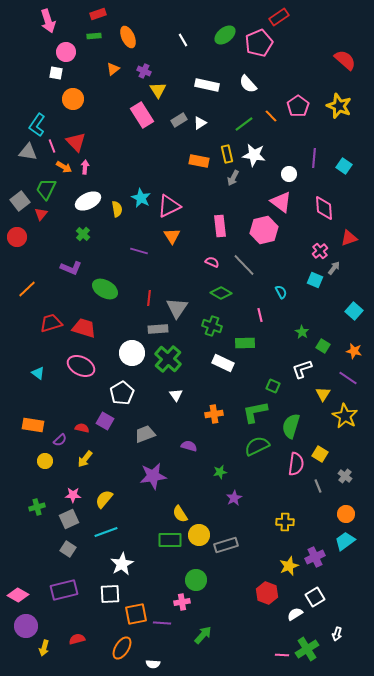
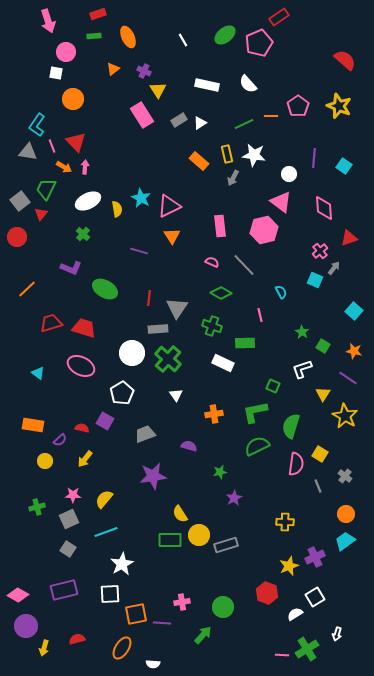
orange line at (271, 116): rotated 48 degrees counterclockwise
green line at (244, 124): rotated 12 degrees clockwise
orange rectangle at (199, 161): rotated 30 degrees clockwise
green circle at (196, 580): moved 27 px right, 27 px down
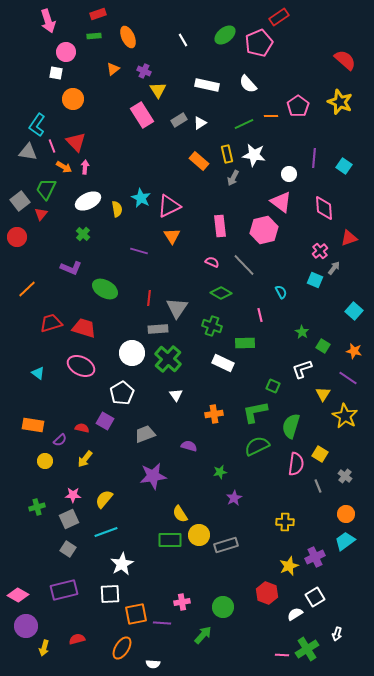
yellow star at (339, 106): moved 1 px right, 4 px up
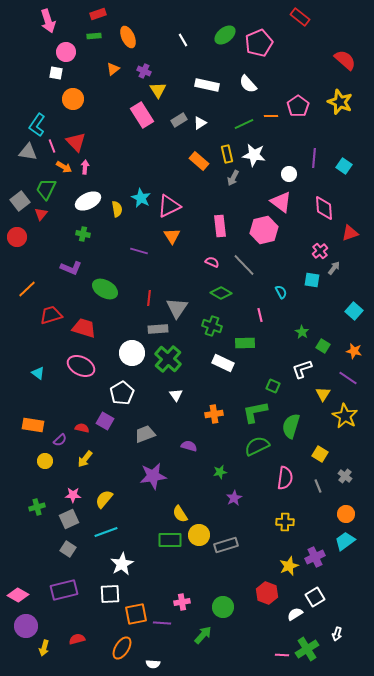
red rectangle at (279, 17): moved 21 px right; rotated 72 degrees clockwise
green cross at (83, 234): rotated 32 degrees counterclockwise
red triangle at (349, 238): moved 1 px right, 5 px up
cyan square at (315, 280): moved 3 px left; rotated 14 degrees counterclockwise
red trapezoid at (51, 323): moved 8 px up
pink semicircle at (296, 464): moved 11 px left, 14 px down
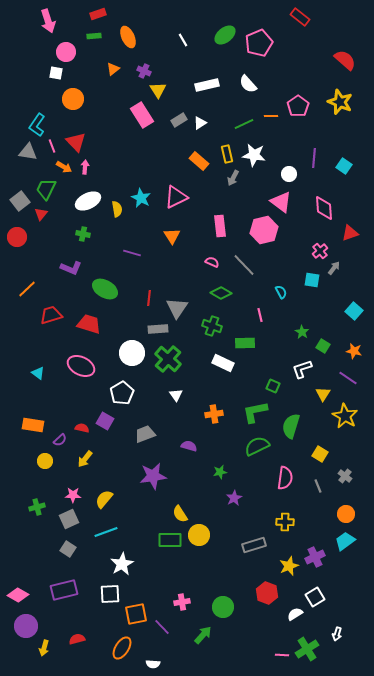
white rectangle at (207, 85): rotated 25 degrees counterclockwise
pink triangle at (169, 206): moved 7 px right, 9 px up
purple line at (139, 251): moved 7 px left, 2 px down
red trapezoid at (84, 328): moved 5 px right, 4 px up
gray rectangle at (226, 545): moved 28 px right
purple line at (162, 623): moved 4 px down; rotated 42 degrees clockwise
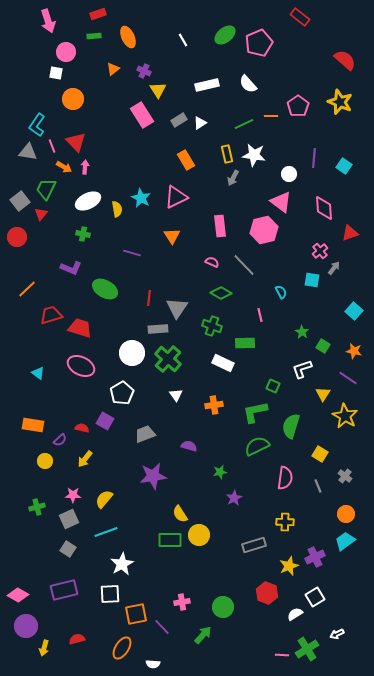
orange rectangle at (199, 161): moved 13 px left, 1 px up; rotated 18 degrees clockwise
red trapezoid at (89, 324): moved 9 px left, 4 px down
orange cross at (214, 414): moved 9 px up
white arrow at (337, 634): rotated 48 degrees clockwise
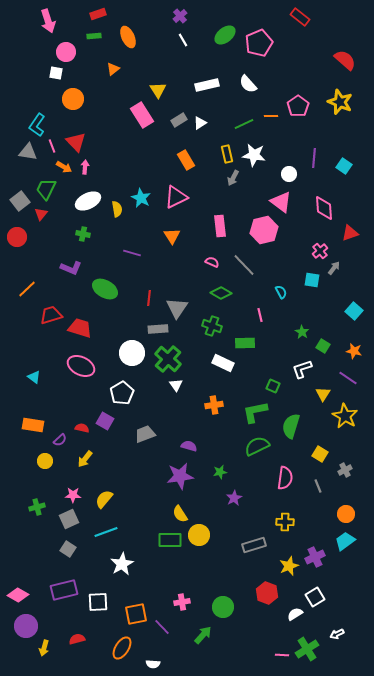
purple cross at (144, 71): moved 36 px right, 55 px up; rotated 24 degrees clockwise
cyan triangle at (38, 373): moved 4 px left, 4 px down
white triangle at (176, 395): moved 10 px up
purple star at (153, 476): moved 27 px right
gray cross at (345, 476): moved 6 px up; rotated 24 degrees clockwise
white square at (110, 594): moved 12 px left, 8 px down
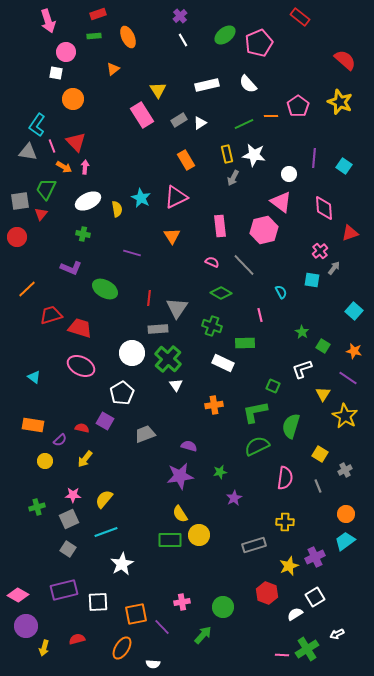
gray square at (20, 201): rotated 30 degrees clockwise
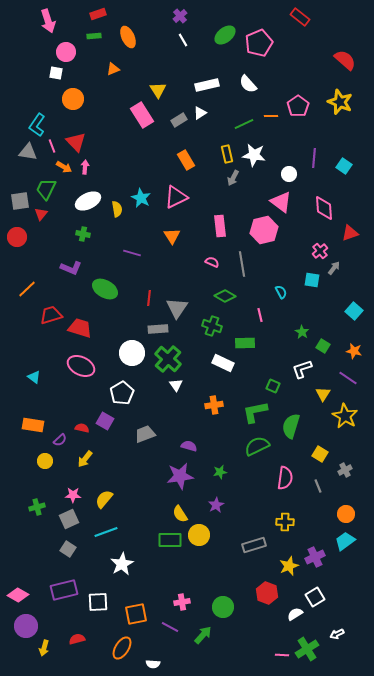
orange triangle at (113, 69): rotated 16 degrees clockwise
white triangle at (200, 123): moved 10 px up
gray line at (244, 265): moved 2 px left, 1 px up; rotated 35 degrees clockwise
green diamond at (221, 293): moved 4 px right, 3 px down
purple star at (234, 498): moved 18 px left, 7 px down
purple line at (162, 627): moved 8 px right; rotated 18 degrees counterclockwise
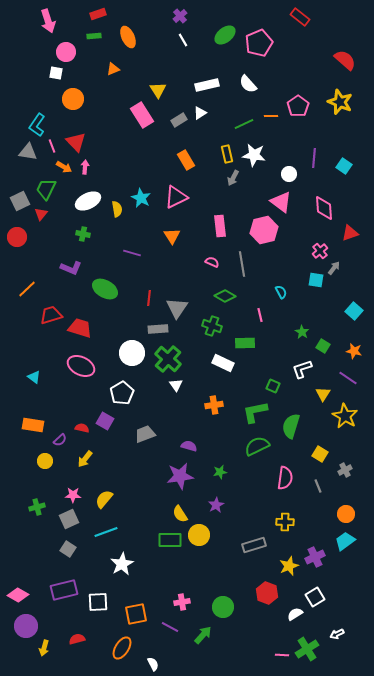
gray square at (20, 201): rotated 18 degrees counterclockwise
cyan square at (312, 280): moved 4 px right
white semicircle at (153, 664): rotated 120 degrees counterclockwise
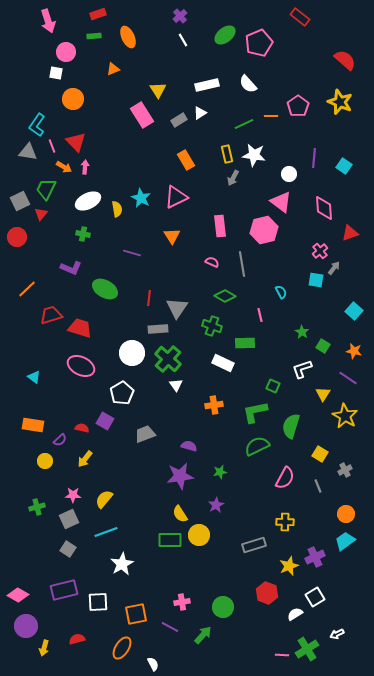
pink semicircle at (285, 478): rotated 20 degrees clockwise
